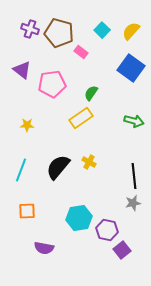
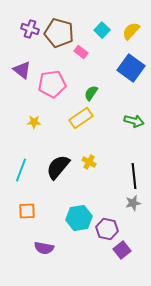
yellow star: moved 7 px right, 3 px up
purple hexagon: moved 1 px up
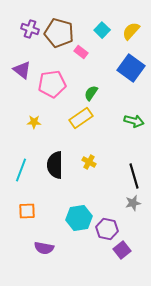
black semicircle: moved 3 px left, 2 px up; rotated 40 degrees counterclockwise
black line: rotated 10 degrees counterclockwise
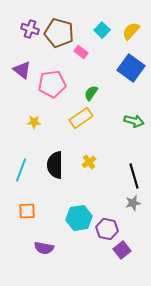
yellow cross: rotated 24 degrees clockwise
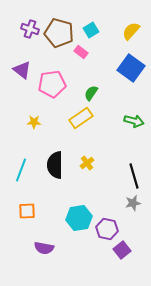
cyan square: moved 11 px left; rotated 14 degrees clockwise
yellow cross: moved 2 px left, 1 px down
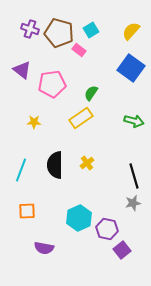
pink rectangle: moved 2 px left, 2 px up
cyan hexagon: rotated 15 degrees counterclockwise
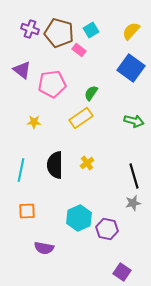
cyan line: rotated 10 degrees counterclockwise
purple square: moved 22 px down; rotated 18 degrees counterclockwise
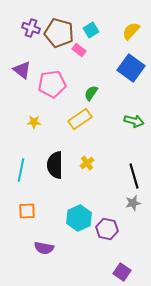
purple cross: moved 1 px right, 1 px up
yellow rectangle: moved 1 px left, 1 px down
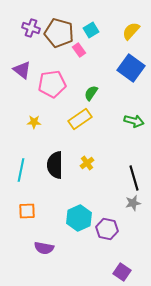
pink rectangle: rotated 16 degrees clockwise
black line: moved 2 px down
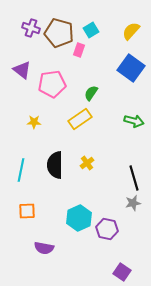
pink rectangle: rotated 56 degrees clockwise
